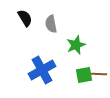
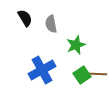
green square: moved 2 px left; rotated 24 degrees counterclockwise
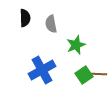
black semicircle: rotated 30 degrees clockwise
green square: moved 2 px right
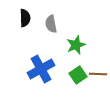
blue cross: moved 1 px left, 1 px up
green square: moved 6 px left
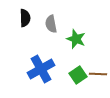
green star: moved 6 px up; rotated 30 degrees counterclockwise
